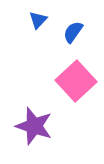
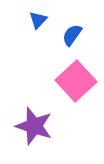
blue semicircle: moved 1 px left, 3 px down
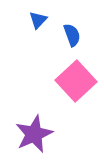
blue semicircle: rotated 125 degrees clockwise
purple star: moved 8 px down; rotated 30 degrees clockwise
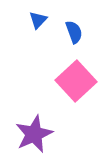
blue semicircle: moved 2 px right, 3 px up
